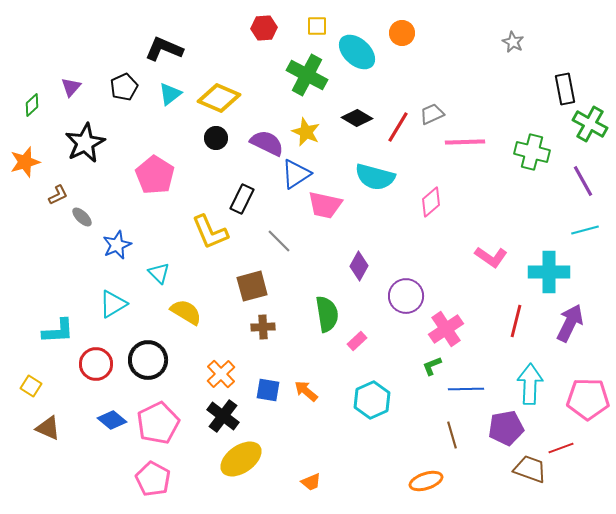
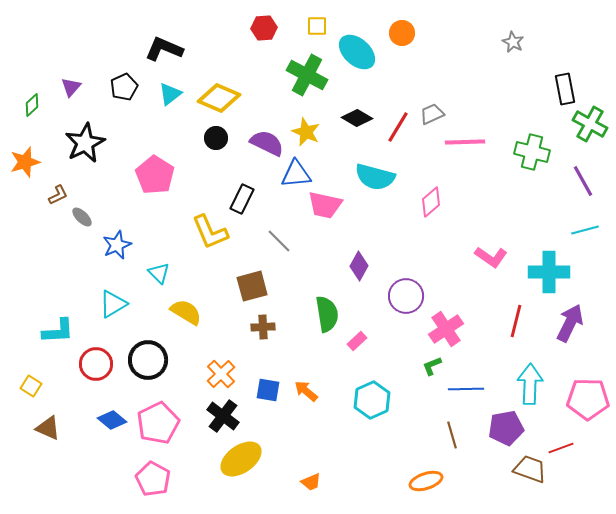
blue triangle at (296, 174): rotated 28 degrees clockwise
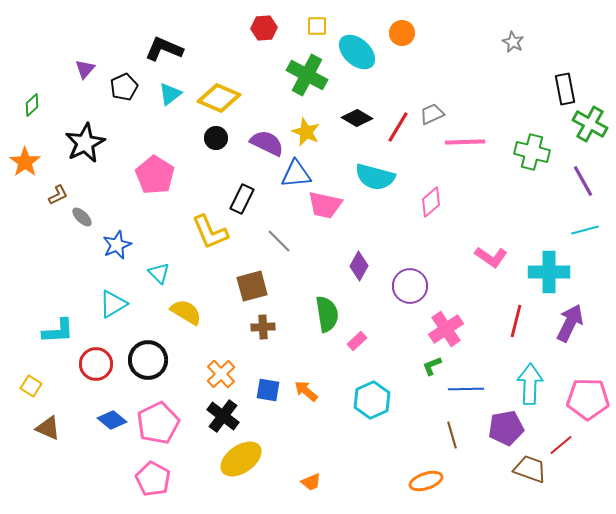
purple triangle at (71, 87): moved 14 px right, 18 px up
orange star at (25, 162): rotated 20 degrees counterclockwise
purple circle at (406, 296): moved 4 px right, 10 px up
red line at (561, 448): moved 3 px up; rotated 20 degrees counterclockwise
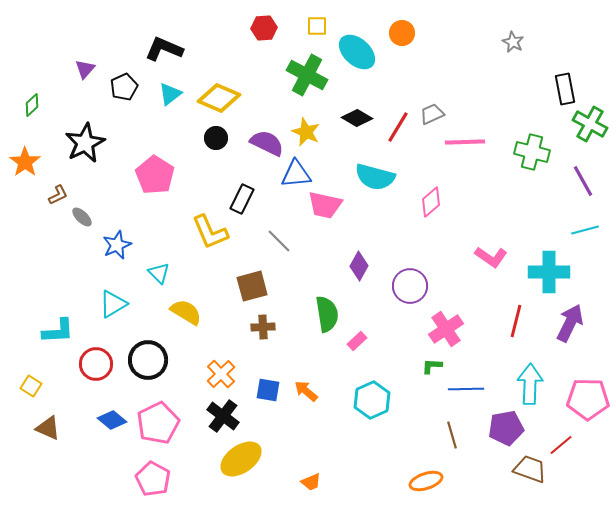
green L-shape at (432, 366): rotated 25 degrees clockwise
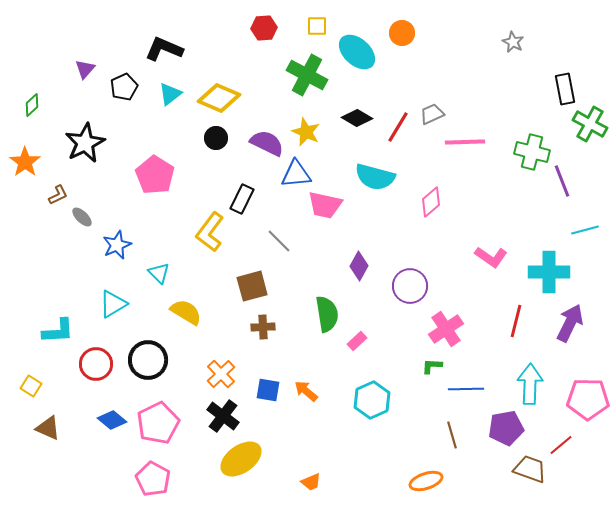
purple line at (583, 181): moved 21 px left; rotated 8 degrees clockwise
yellow L-shape at (210, 232): rotated 60 degrees clockwise
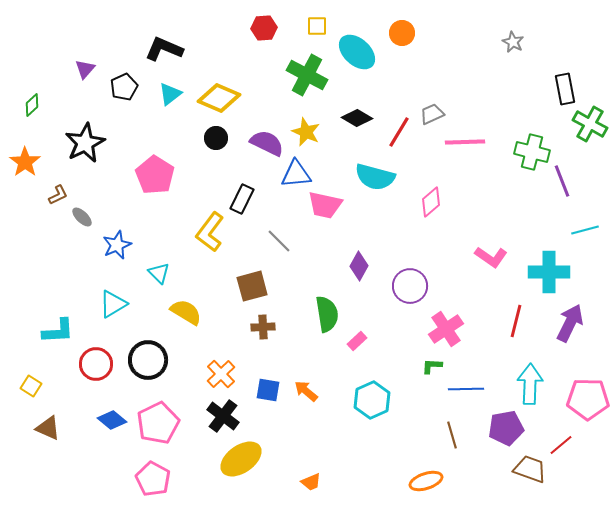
red line at (398, 127): moved 1 px right, 5 px down
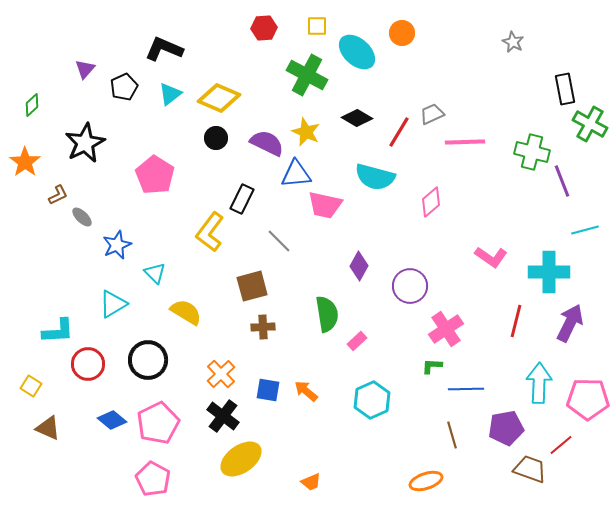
cyan triangle at (159, 273): moved 4 px left
red circle at (96, 364): moved 8 px left
cyan arrow at (530, 384): moved 9 px right, 1 px up
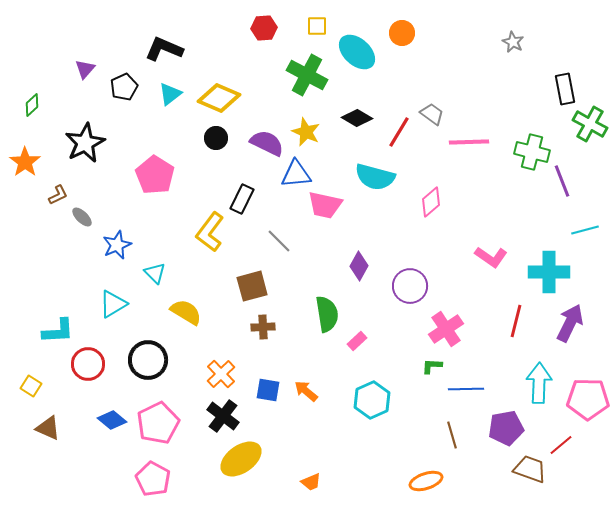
gray trapezoid at (432, 114): rotated 60 degrees clockwise
pink line at (465, 142): moved 4 px right
